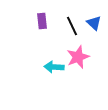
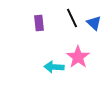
purple rectangle: moved 3 px left, 2 px down
black line: moved 8 px up
pink star: rotated 15 degrees counterclockwise
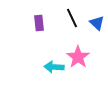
blue triangle: moved 3 px right
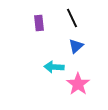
blue triangle: moved 21 px left, 23 px down; rotated 35 degrees clockwise
pink star: moved 27 px down
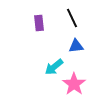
blue triangle: rotated 35 degrees clockwise
cyan arrow: rotated 42 degrees counterclockwise
pink star: moved 4 px left
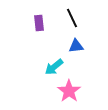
pink star: moved 5 px left, 7 px down
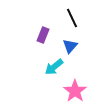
purple rectangle: moved 4 px right, 12 px down; rotated 28 degrees clockwise
blue triangle: moved 6 px left; rotated 42 degrees counterclockwise
pink star: moved 6 px right
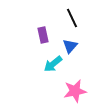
purple rectangle: rotated 35 degrees counterclockwise
cyan arrow: moved 1 px left, 3 px up
pink star: rotated 25 degrees clockwise
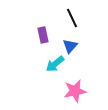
cyan arrow: moved 2 px right
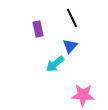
purple rectangle: moved 5 px left, 6 px up
pink star: moved 8 px right, 4 px down; rotated 15 degrees clockwise
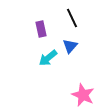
purple rectangle: moved 3 px right
cyan arrow: moved 7 px left, 6 px up
pink star: rotated 20 degrees clockwise
